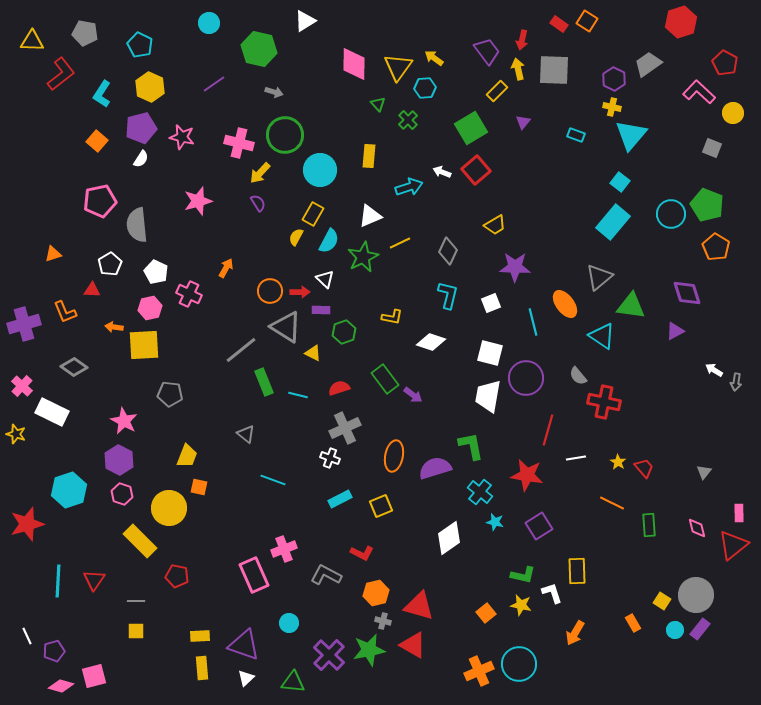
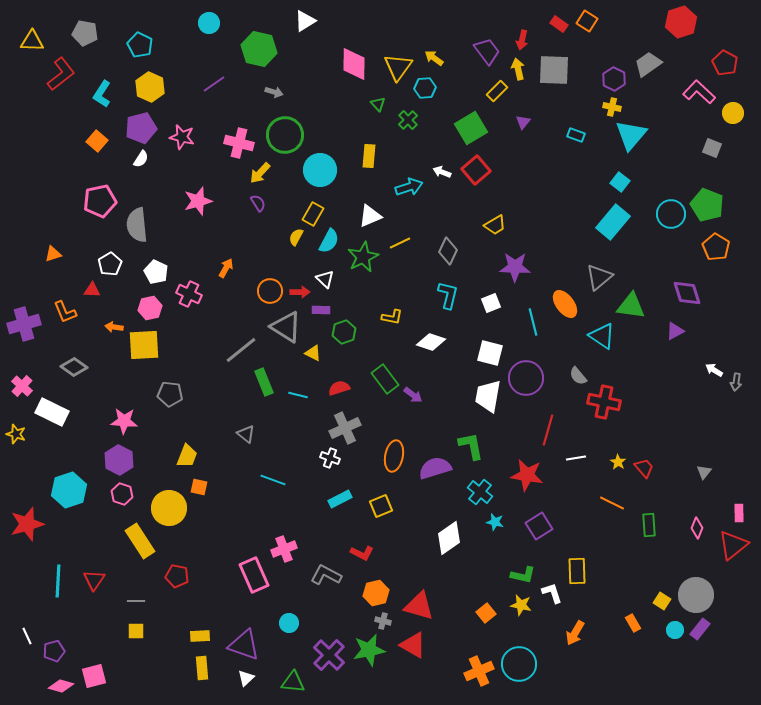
pink star at (124, 421): rotated 24 degrees counterclockwise
pink diamond at (697, 528): rotated 35 degrees clockwise
yellow rectangle at (140, 541): rotated 12 degrees clockwise
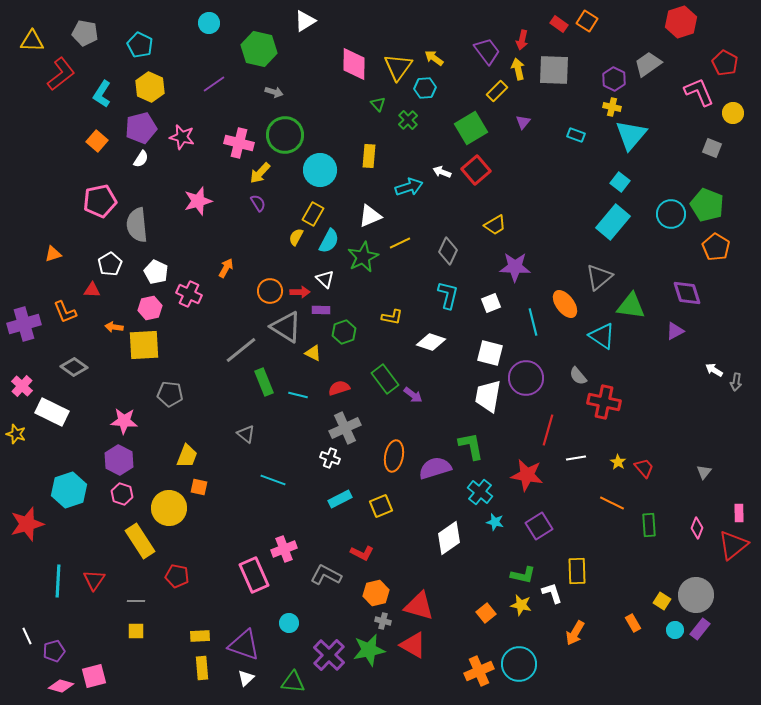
pink L-shape at (699, 92): rotated 24 degrees clockwise
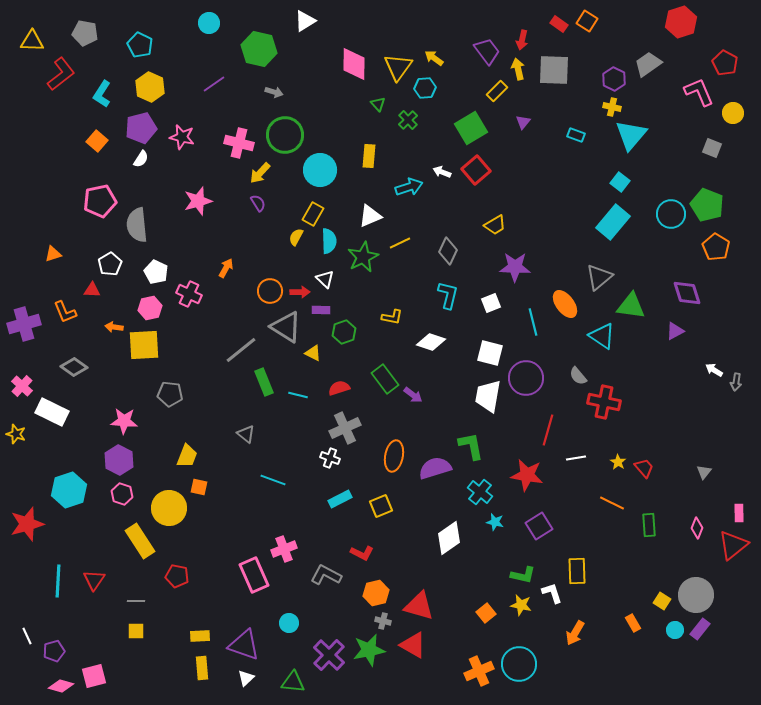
cyan semicircle at (329, 241): rotated 30 degrees counterclockwise
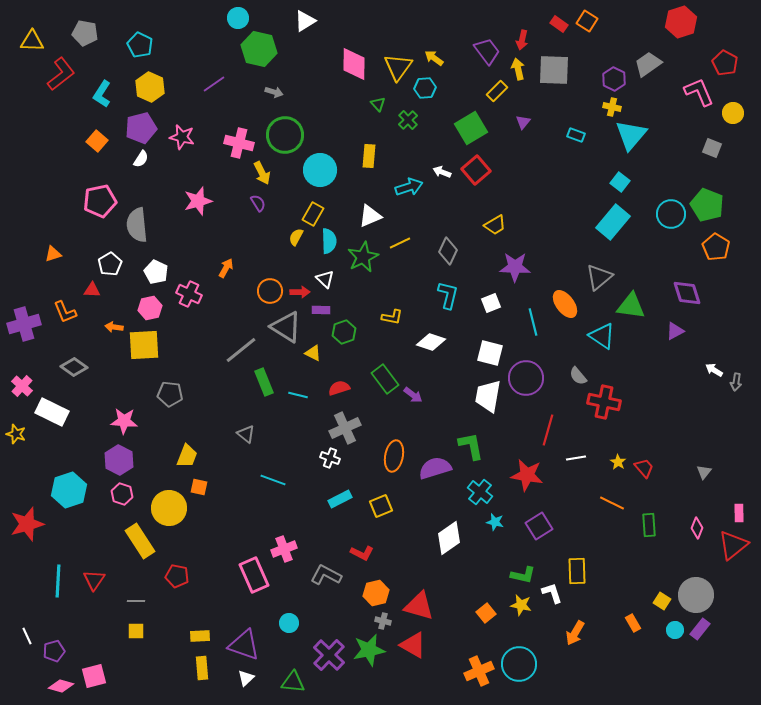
cyan circle at (209, 23): moved 29 px right, 5 px up
yellow arrow at (260, 173): moved 2 px right; rotated 70 degrees counterclockwise
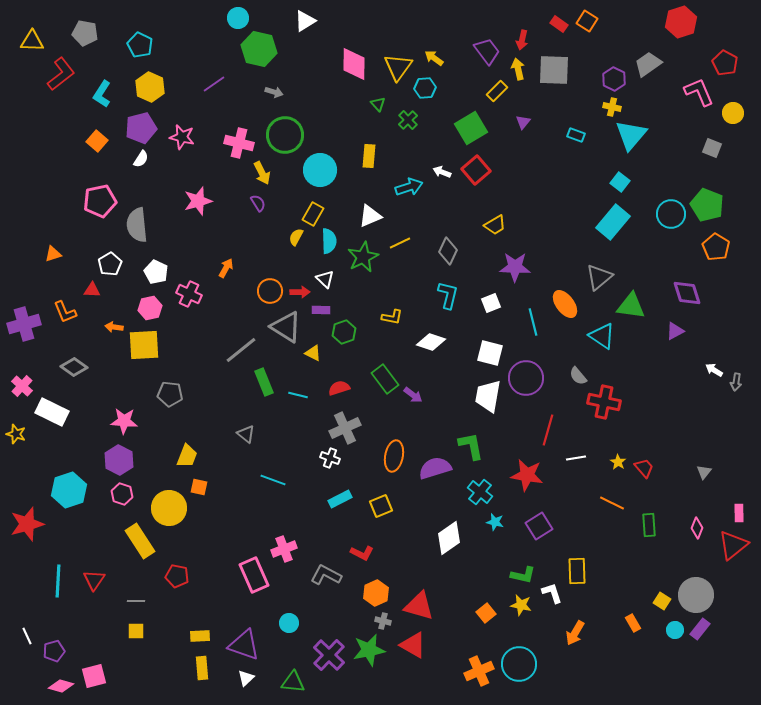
orange hexagon at (376, 593): rotated 10 degrees counterclockwise
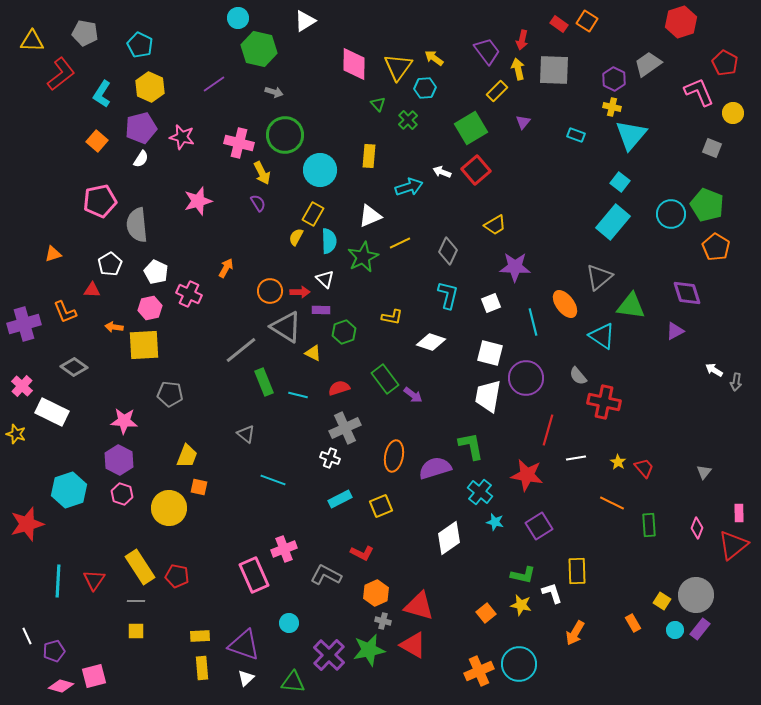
yellow rectangle at (140, 541): moved 26 px down
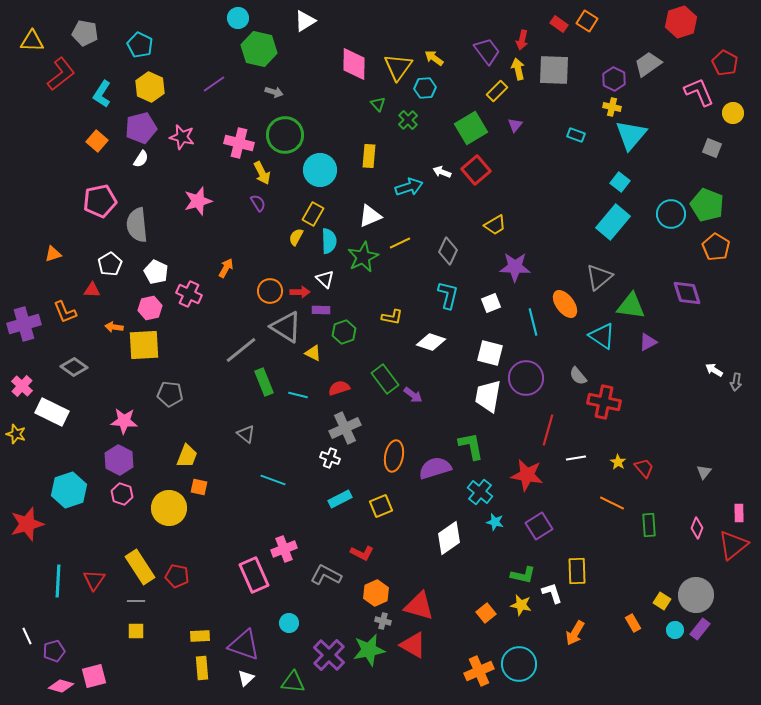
purple triangle at (523, 122): moved 8 px left, 3 px down
purple triangle at (675, 331): moved 27 px left, 11 px down
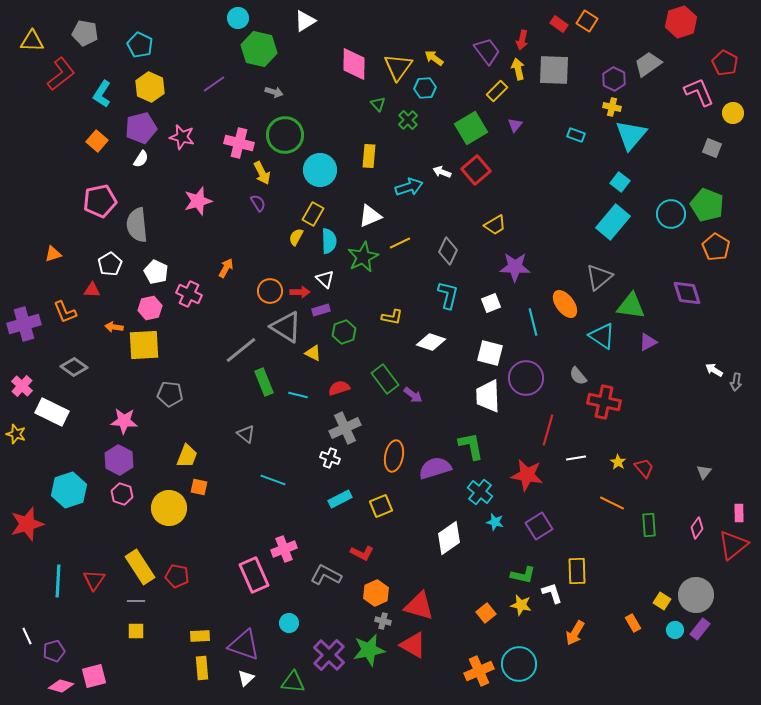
purple rectangle at (321, 310): rotated 18 degrees counterclockwise
white trapezoid at (488, 396): rotated 12 degrees counterclockwise
pink diamond at (697, 528): rotated 15 degrees clockwise
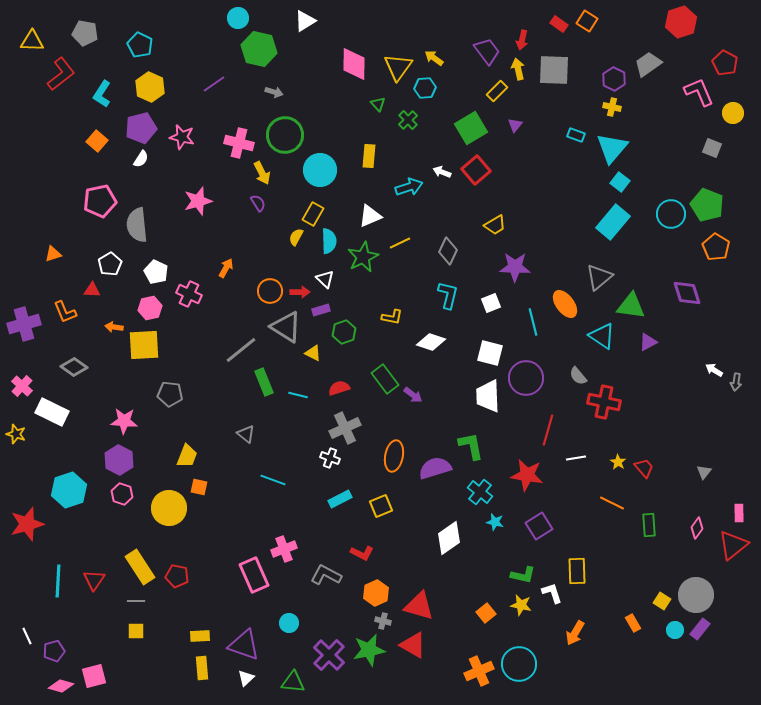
cyan triangle at (631, 135): moved 19 px left, 13 px down
